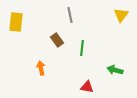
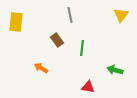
orange arrow: rotated 48 degrees counterclockwise
red triangle: moved 1 px right
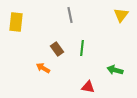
brown rectangle: moved 9 px down
orange arrow: moved 2 px right
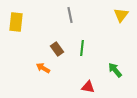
green arrow: rotated 35 degrees clockwise
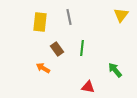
gray line: moved 1 px left, 2 px down
yellow rectangle: moved 24 px right
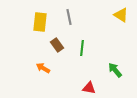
yellow triangle: rotated 35 degrees counterclockwise
brown rectangle: moved 4 px up
red triangle: moved 1 px right, 1 px down
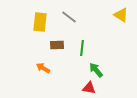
gray line: rotated 42 degrees counterclockwise
brown rectangle: rotated 56 degrees counterclockwise
green arrow: moved 19 px left
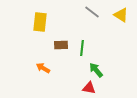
gray line: moved 23 px right, 5 px up
brown rectangle: moved 4 px right
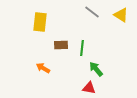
green arrow: moved 1 px up
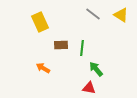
gray line: moved 1 px right, 2 px down
yellow rectangle: rotated 30 degrees counterclockwise
